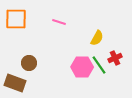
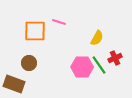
orange square: moved 19 px right, 12 px down
brown rectangle: moved 1 px left, 1 px down
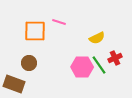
yellow semicircle: rotated 35 degrees clockwise
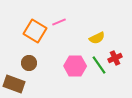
pink line: rotated 40 degrees counterclockwise
orange square: rotated 30 degrees clockwise
pink hexagon: moved 7 px left, 1 px up
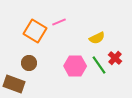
red cross: rotated 24 degrees counterclockwise
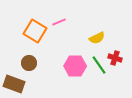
red cross: rotated 24 degrees counterclockwise
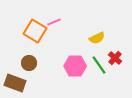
pink line: moved 5 px left
red cross: rotated 24 degrees clockwise
brown rectangle: moved 1 px right, 1 px up
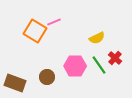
brown circle: moved 18 px right, 14 px down
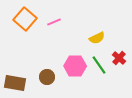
orange square: moved 10 px left, 12 px up; rotated 10 degrees clockwise
red cross: moved 4 px right
brown rectangle: rotated 10 degrees counterclockwise
